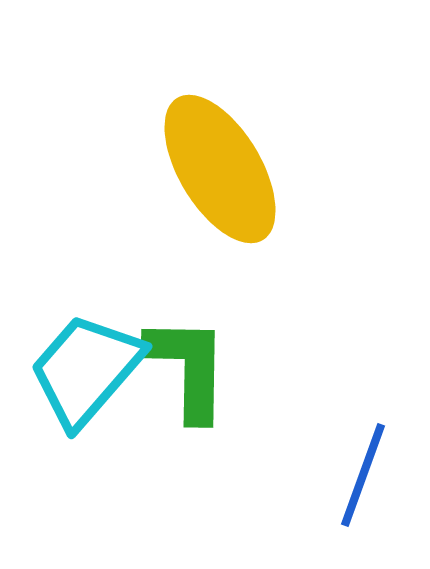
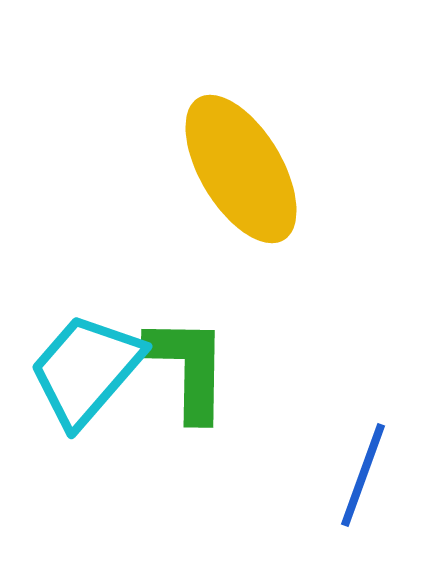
yellow ellipse: moved 21 px right
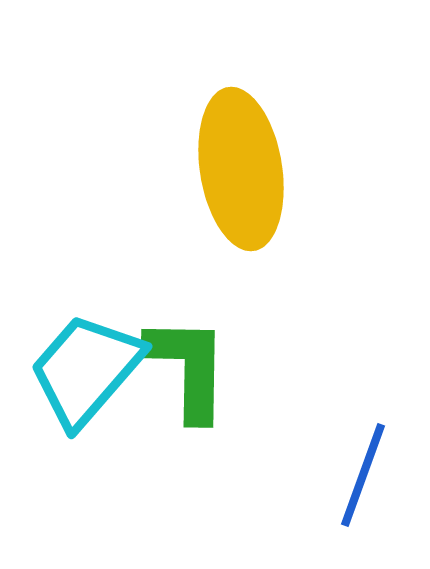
yellow ellipse: rotated 22 degrees clockwise
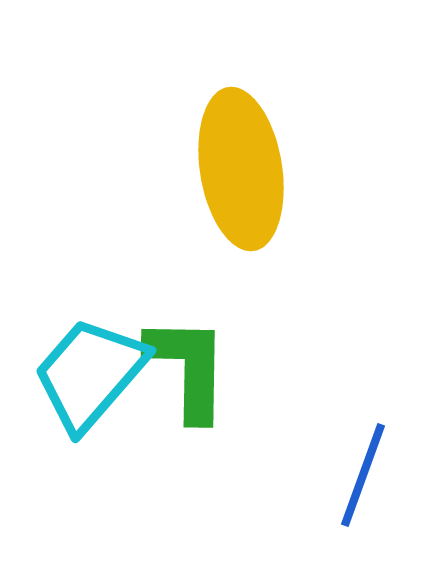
cyan trapezoid: moved 4 px right, 4 px down
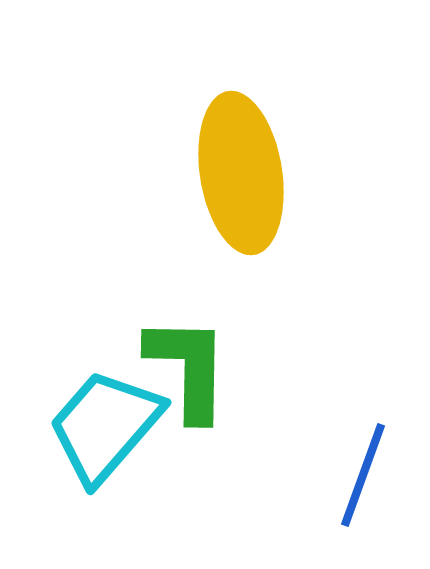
yellow ellipse: moved 4 px down
cyan trapezoid: moved 15 px right, 52 px down
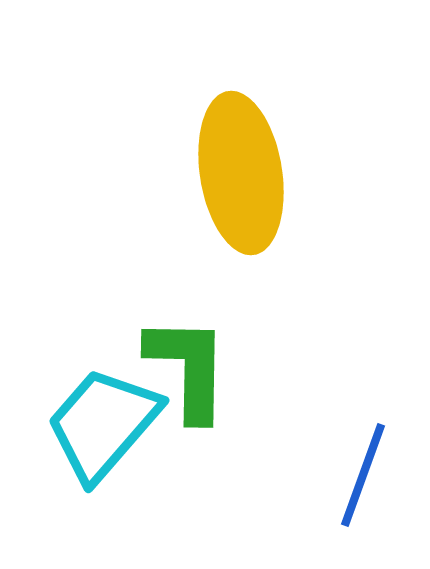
cyan trapezoid: moved 2 px left, 2 px up
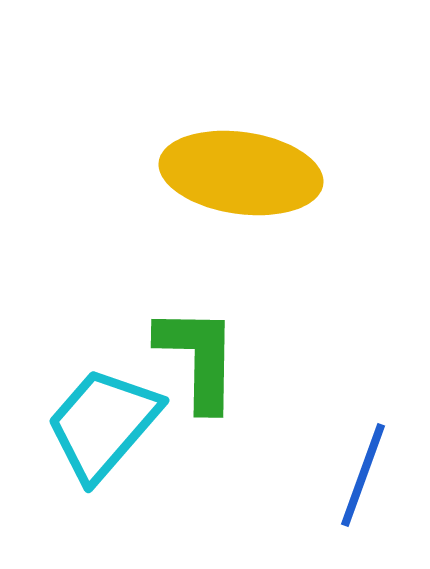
yellow ellipse: rotated 73 degrees counterclockwise
green L-shape: moved 10 px right, 10 px up
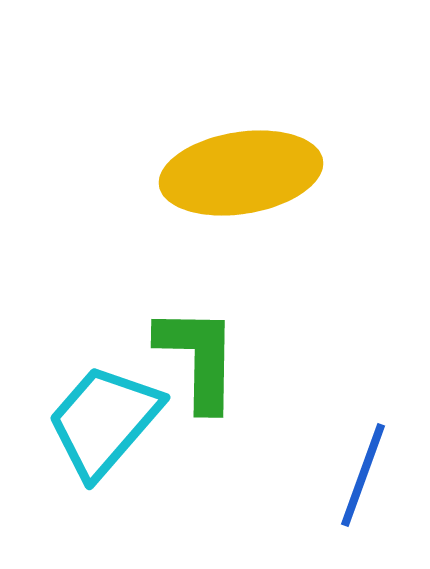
yellow ellipse: rotated 17 degrees counterclockwise
cyan trapezoid: moved 1 px right, 3 px up
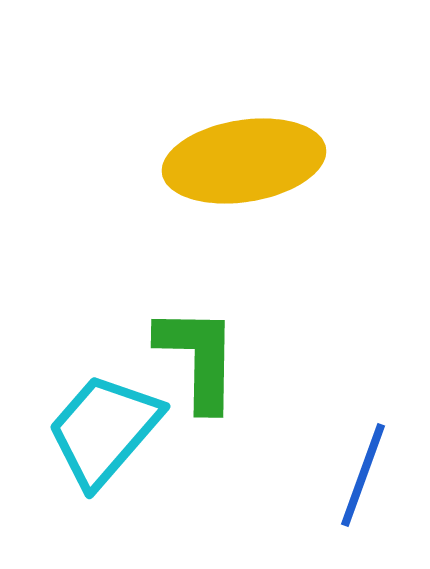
yellow ellipse: moved 3 px right, 12 px up
cyan trapezoid: moved 9 px down
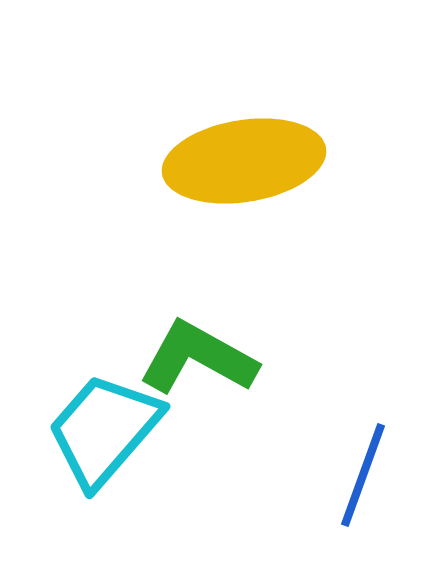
green L-shape: rotated 62 degrees counterclockwise
